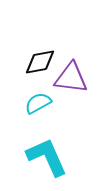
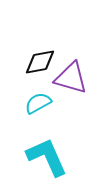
purple triangle: rotated 9 degrees clockwise
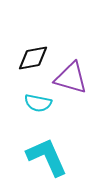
black diamond: moved 7 px left, 4 px up
cyan semicircle: rotated 140 degrees counterclockwise
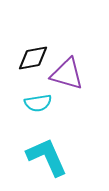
purple triangle: moved 4 px left, 4 px up
cyan semicircle: rotated 20 degrees counterclockwise
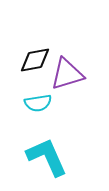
black diamond: moved 2 px right, 2 px down
purple triangle: rotated 33 degrees counterclockwise
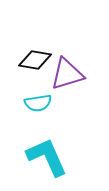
black diamond: rotated 20 degrees clockwise
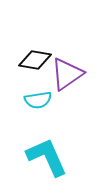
purple triangle: rotated 18 degrees counterclockwise
cyan semicircle: moved 3 px up
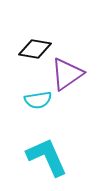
black diamond: moved 11 px up
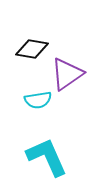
black diamond: moved 3 px left
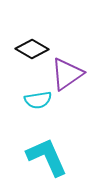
black diamond: rotated 20 degrees clockwise
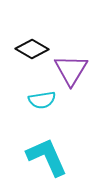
purple triangle: moved 4 px right, 4 px up; rotated 24 degrees counterclockwise
cyan semicircle: moved 4 px right
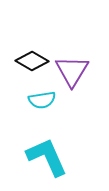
black diamond: moved 12 px down
purple triangle: moved 1 px right, 1 px down
